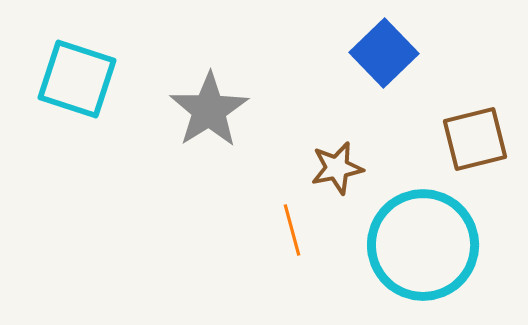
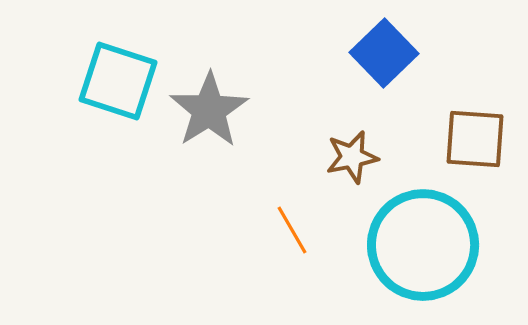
cyan square: moved 41 px right, 2 px down
brown square: rotated 18 degrees clockwise
brown star: moved 15 px right, 11 px up
orange line: rotated 15 degrees counterclockwise
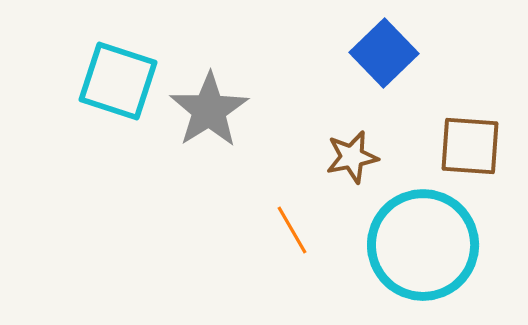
brown square: moved 5 px left, 7 px down
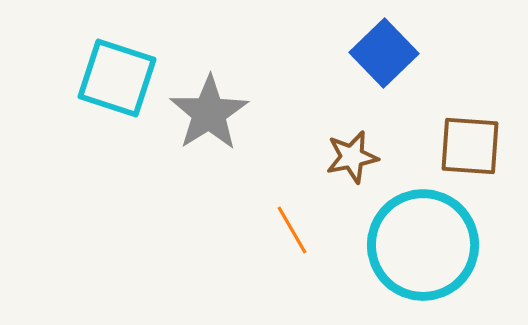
cyan square: moved 1 px left, 3 px up
gray star: moved 3 px down
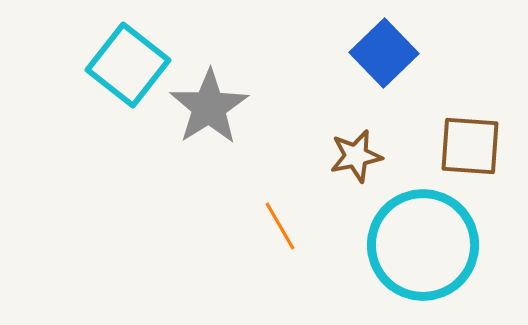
cyan square: moved 11 px right, 13 px up; rotated 20 degrees clockwise
gray star: moved 6 px up
brown star: moved 4 px right, 1 px up
orange line: moved 12 px left, 4 px up
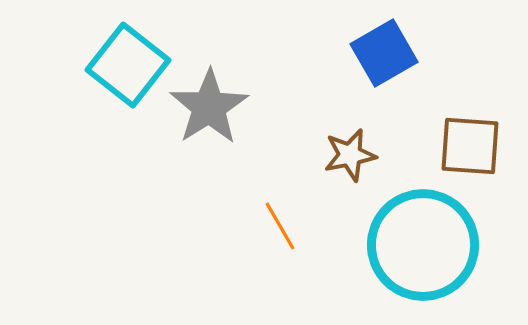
blue square: rotated 14 degrees clockwise
brown star: moved 6 px left, 1 px up
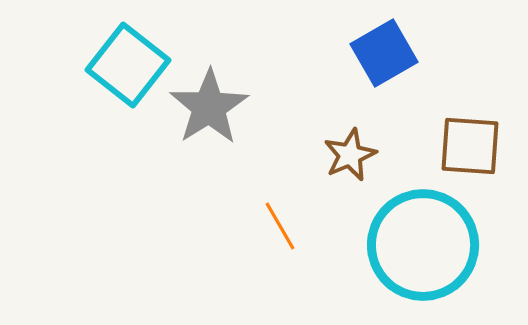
brown star: rotated 12 degrees counterclockwise
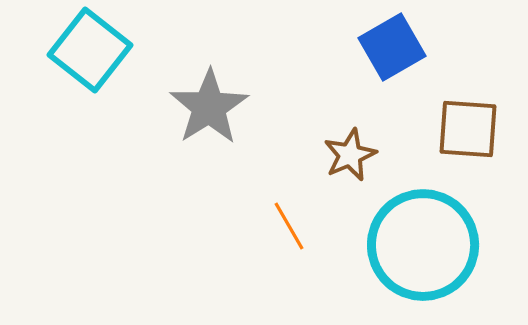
blue square: moved 8 px right, 6 px up
cyan square: moved 38 px left, 15 px up
brown square: moved 2 px left, 17 px up
orange line: moved 9 px right
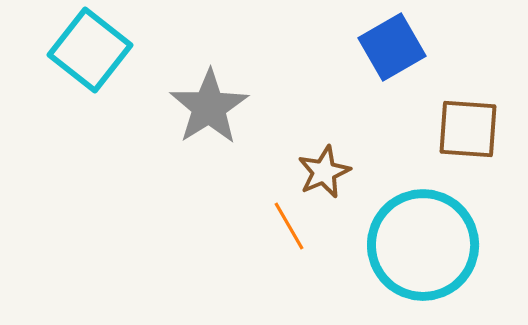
brown star: moved 26 px left, 17 px down
